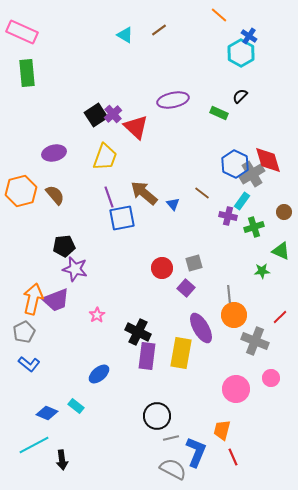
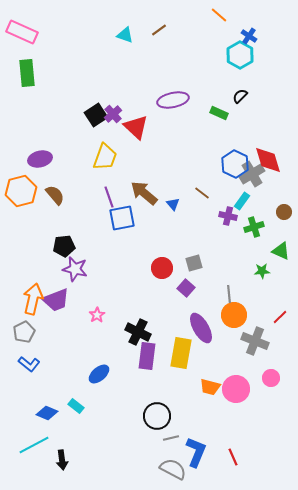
cyan triangle at (125, 35): rotated 12 degrees counterclockwise
cyan hexagon at (241, 53): moved 1 px left, 2 px down
purple ellipse at (54, 153): moved 14 px left, 6 px down
orange trapezoid at (222, 430): moved 12 px left, 43 px up; rotated 90 degrees counterclockwise
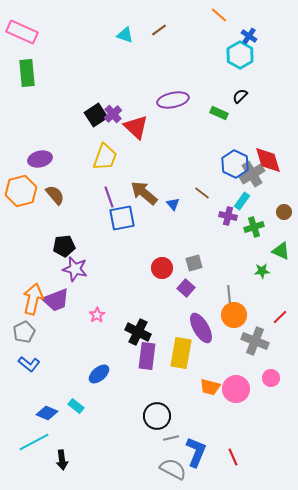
cyan line at (34, 445): moved 3 px up
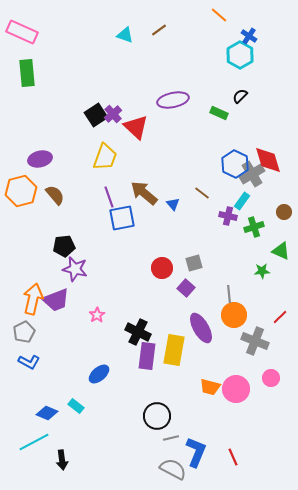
yellow rectangle at (181, 353): moved 7 px left, 3 px up
blue L-shape at (29, 364): moved 2 px up; rotated 10 degrees counterclockwise
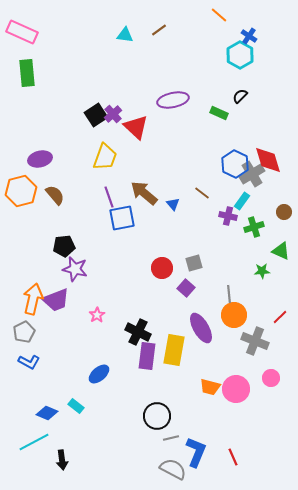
cyan triangle at (125, 35): rotated 12 degrees counterclockwise
